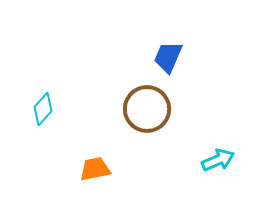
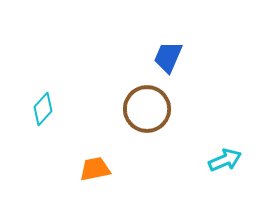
cyan arrow: moved 7 px right
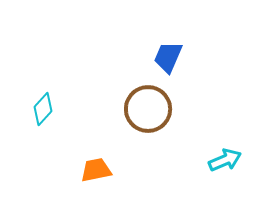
brown circle: moved 1 px right
orange trapezoid: moved 1 px right, 1 px down
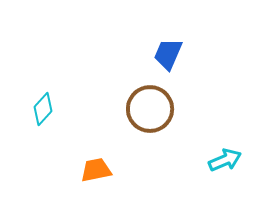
blue trapezoid: moved 3 px up
brown circle: moved 2 px right
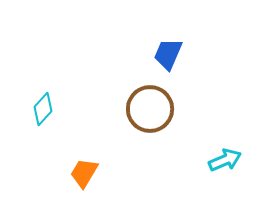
orange trapezoid: moved 12 px left, 3 px down; rotated 48 degrees counterclockwise
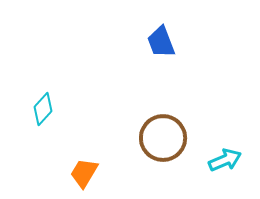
blue trapezoid: moved 7 px left, 12 px up; rotated 44 degrees counterclockwise
brown circle: moved 13 px right, 29 px down
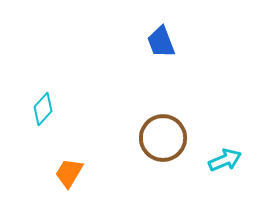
orange trapezoid: moved 15 px left
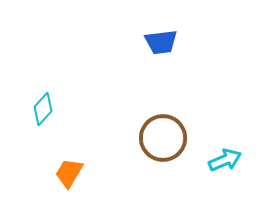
blue trapezoid: rotated 76 degrees counterclockwise
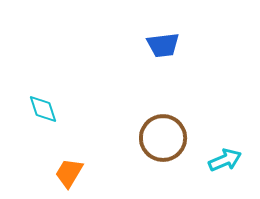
blue trapezoid: moved 2 px right, 3 px down
cyan diamond: rotated 60 degrees counterclockwise
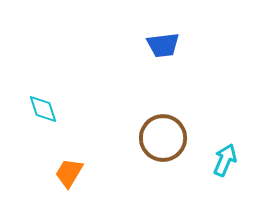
cyan arrow: rotated 44 degrees counterclockwise
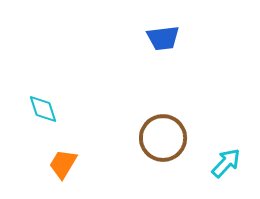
blue trapezoid: moved 7 px up
cyan arrow: moved 1 px right, 3 px down; rotated 20 degrees clockwise
orange trapezoid: moved 6 px left, 9 px up
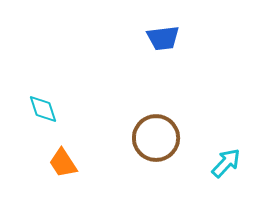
brown circle: moved 7 px left
orange trapezoid: moved 1 px up; rotated 64 degrees counterclockwise
